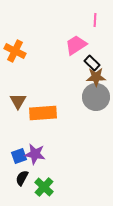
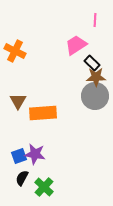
gray circle: moved 1 px left, 1 px up
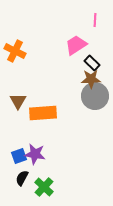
brown star: moved 5 px left, 2 px down
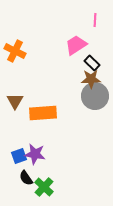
brown triangle: moved 3 px left
black semicircle: moved 4 px right; rotated 63 degrees counterclockwise
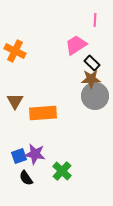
green cross: moved 18 px right, 16 px up
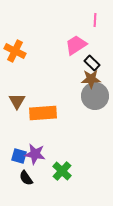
brown triangle: moved 2 px right
blue square: rotated 35 degrees clockwise
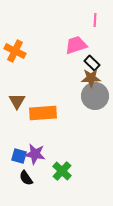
pink trapezoid: rotated 15 degrees clockwise
brown star: moved 1 px up
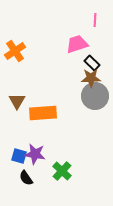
pink trapezoid: moved 1 px right, 1 px up
orange cross: rotated 30 degrees clockwise
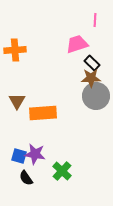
orange cross: moved 1 px up; rotated 30 degrees clockwise
gray circle: moved 1 px right
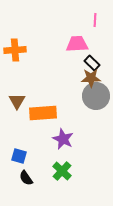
pink trapezoid: rotated 15 degrees clockwise
purple star: moved 28 px right, 15 px up; rotated 15 degrees clockwise
